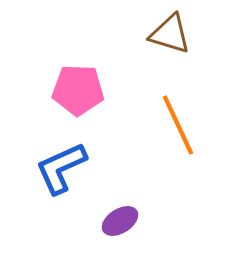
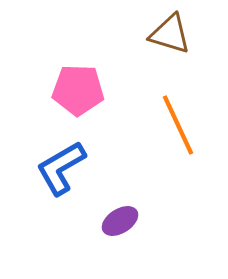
blue L-shape: rotated 6 degrees counterclockwise
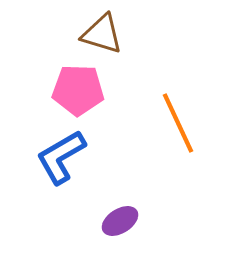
brown triangle: moved 68 px left
orange line: moved 2 px up
blue L-shape: moved 11 px up
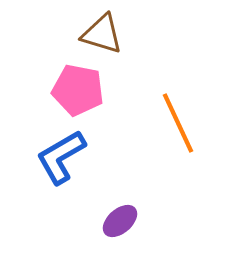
pink pentagon: rotated 9 degrees clockwise
purple ellipse: rotated 9 degrees counterclockwise
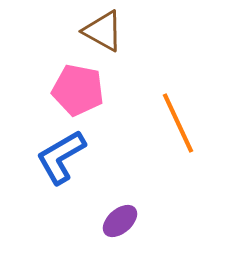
brown triangle: moved 1 px right, 3 px up; rotated 12 degrees clockwise
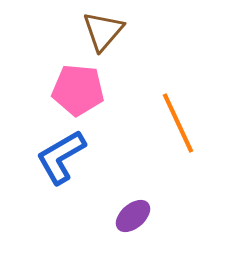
brown triangle: rotated 42 degrees clockwise
pink pentagon: rotated 6 degrees counterclockwise
purple ellipse: moved 13 px right, 5 px up
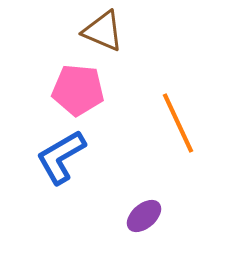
brown triangle: rotated 48 degrees counterclockwise
purple ellipse: moved 11 px right
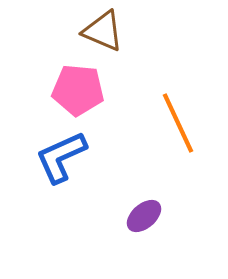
blue L-shape: rotated 6 degrees clockwise
